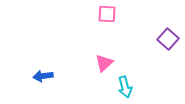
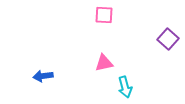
pink square: moved 3 px left, 1 px down
pink triangle: rotated 30 degrees clockwise
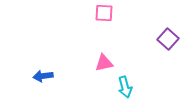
pink square: moved 2 px up
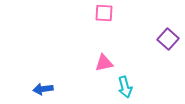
blue arrow: moved 13 px down
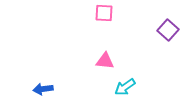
purple square: moved 9 px up
pink triangle: moved 1 px right, 2 px up; rotated 18 degrees clockwise
cyan arrow: rotated 70 degrees clockwise
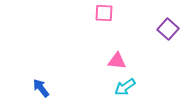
purple square: moved 1 px up
pink triangle: moved 12 px right
blue arrow: moved 2 px left, 1 px up; rotated 60 degrees clockwise
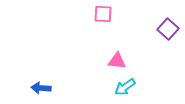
pink square: moved 1 px left, 1 px down
blue arrow: rotated 48 degrees counterclockwise
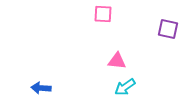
purple square: rotated 30 degrees counterclockwise
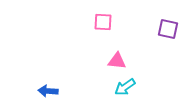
pink square: moved 8 px down
blue arrow: moved 7 px right, 3 px down
